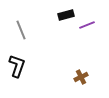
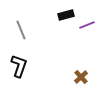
black L-shape: moved 2 px right
brown cross: rotated 16 degrees counterclockwise
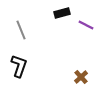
black rectangle: moved 4 px left, 2 px up
purple line: moved 1 px left; rotated 49 degrees clockwise
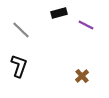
black rectangle: moved 3 px left
gray line: rotated 24 degrees counterclockwise
brown cross: moved 1 px right, 1 px up
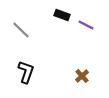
black rectangle: moved 3 px right, 2 px down; rotated 35 degrees clockwise
black L-shape: moved 7 px right, 6 px down
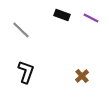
purple line: moved 5 px right, 7 px up
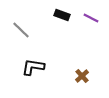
black L-shape: moved 7 px right, 5 px up; rotated 100 degrees counterclockwise
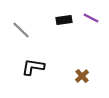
black rectangle: moved 2 px right, 5 px down; rotated 28 degrees counterclockwise
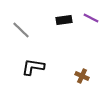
brown cross: rotated 24 degrees counterclockwise
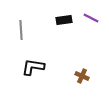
gray line: rotated 42 degrees clockwise
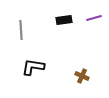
purple line: moved 3 px right; rotated 42 degrees counterclockwise
